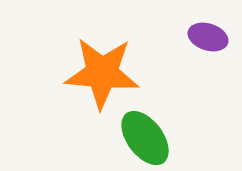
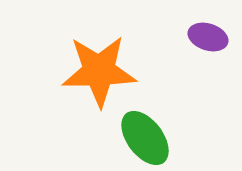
orange star: moved 3 px left, 2 px up; rotated 6 degrees counterclockwise
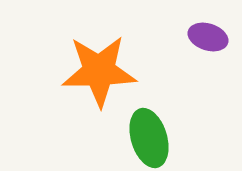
green ellipse: moved 4 px right; rotated 20 degrees clockwise
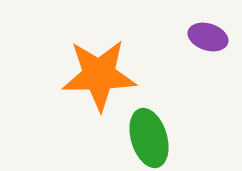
orange star: moved 4 px down
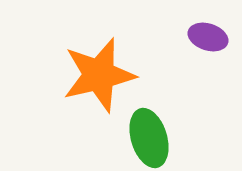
orange star: rotated 12 degrees counterclockwise
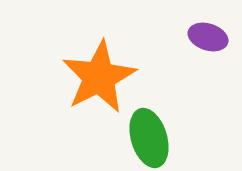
orange star: moved 2 px down; rotated 14 degrees counterclockwise
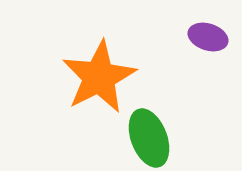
green ellipse: rotated 4 degrees counterclockwise
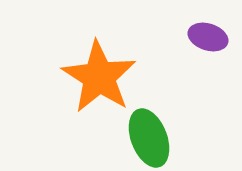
orange star: rotated 12 degrees counterclockwise
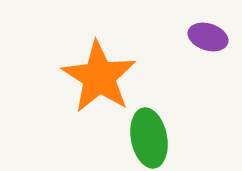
green ellipse: rotated 10 degrees clockwise
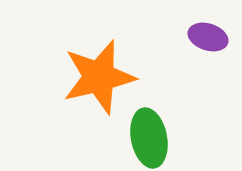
orange star: rotated 26 degrees clockwise
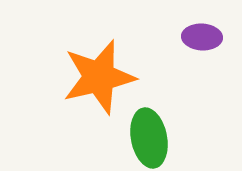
purple ellipse: moved 6 px left; rotated 15 degrees counterclockwise
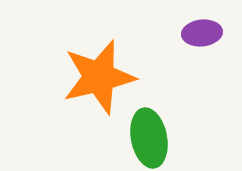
purple ellipse: moved 4 px up; rotated 9 degrees counterclockwise
